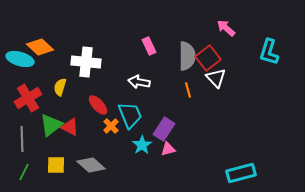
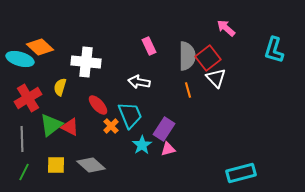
cyan L-shape: moved 5 px right, 2 px up
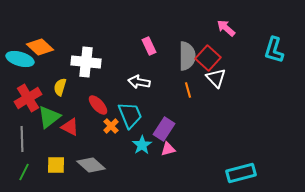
red square: rotated 10 degrees counterclockwise
green triangle: moved 2 px left, 8 px up
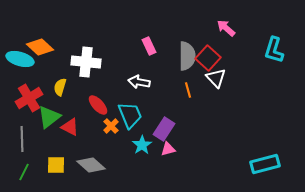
red cross: moved 1 px right
cyan rectangle: moved 24 px right, 9 px up
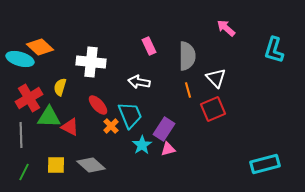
red square: moved 5 px right, 51 px down; rotated 25 degrees clockwise
white cross: moved 5 px right
green triangle: rotated 40 degrees clockwise
gray line: moved 1 px left, 4 px up
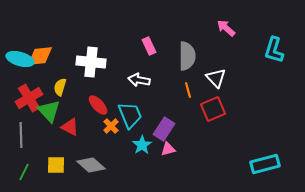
orange diamond: moved 9 px down; rotated 48 degrees counterclockwise
white arrow: moved 2 px up
green triangle: moved 6 px up; rotated 45 degrees clockwise
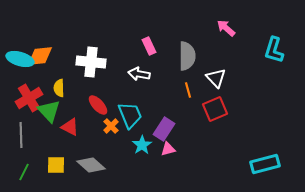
white arrow: moved 6 px up
yellow semicircle: moved 1 px left, 1 px down; rotated 18 degrees counterclockwise
red square: moved 2 px right
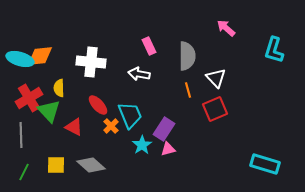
red triangle: moved 4 px right
cyan rectangle: rotated 32 degrees clockwise
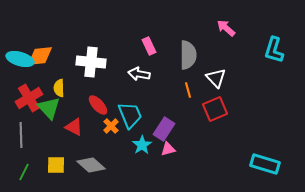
gray semicircle: moved 1 px right, 1 px up
green triangle: moved 3 px up
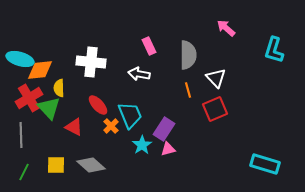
orange diamond: moved 14 px down
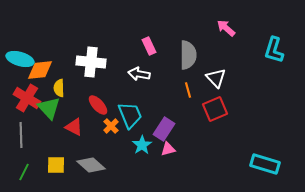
red cross: moved 2 px left; rotated 28 degrees counterclockwise
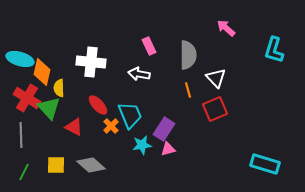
orange diamond: moved 2 px right, 2 px down; rotated 72 degrees counterclockwise
cyan star: rotated 24 degrees clockwise
